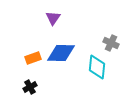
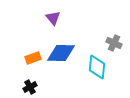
purple triangle: rotated 14 degrees counterclockwise
gray cross: moved 3 px right
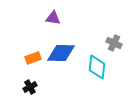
purple triangle: rotated 42 degrees counterclockwise
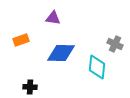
gray cross: moved 1 px right, 1 px down
orange rectangle: moved 12 px left, 18 px up
black cross: rotated 32 degrees clockwise
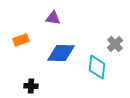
gray cross: rotated 21 degrees clockwise
black cross: moved 1 px right, 1 px up
